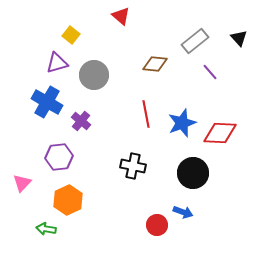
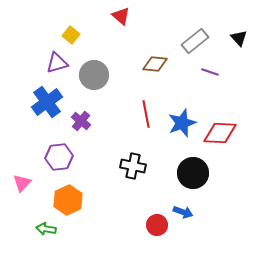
purple line: rotated 30 degrees counterclockwise
blue cross: rotated 24 degrees clockwise
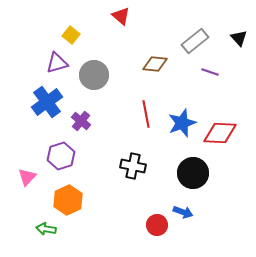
purple hexagon: moved 2 px right, 1 px up; rotated 12 degrees counterclockwise
pink triangle: moved 5 px right, 6 px up
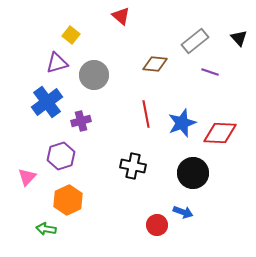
purple cross: rotated 36 degrees clockwise
